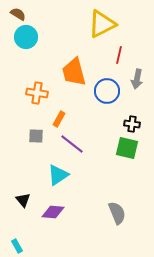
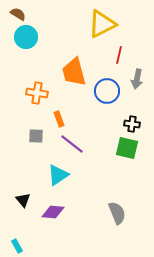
orange rectangle: rotated 49 degrees counterclockwise
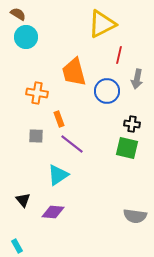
gray semicircle: moved 18 px right, 3 px down; rotated 120 degrees clockwise
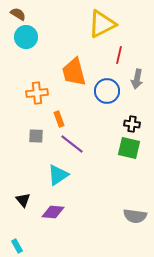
orange cross: rotated 15 degrees counterclockwise
green square: moved 2 px right
